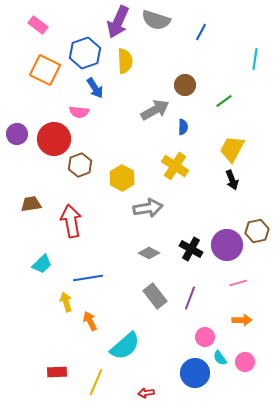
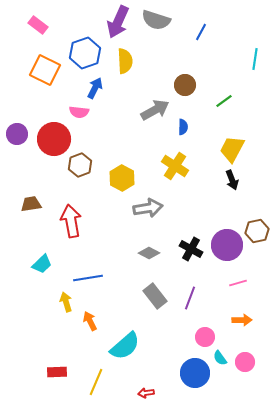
blue arrow at (95, 88): rotated 120 degrees counterclockwise
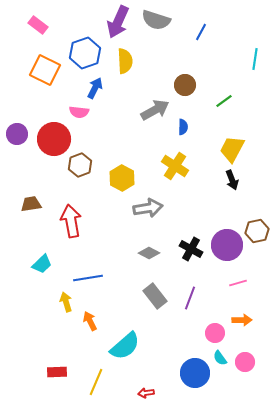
pink circle at (205, 337): moved 10 px right, 4 px up
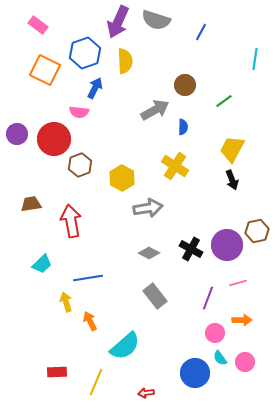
purple line at (190, 298): moved 18 px right
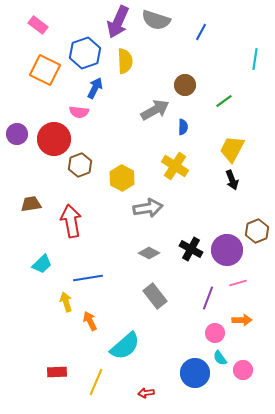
brown hexagon at (257, 231): rotated 10 degrees counterclockwise
purple circle at (227, 245): moved 5 px down
pink circle at (245, 362): moved 2 px left, 8 px down
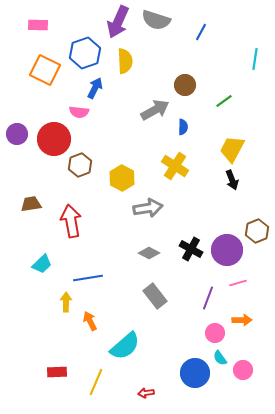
pink rectangle at (38, 25): rotated 36 degrees counterclockwise
yellow arrow at (66, 302): rotated 18 degrees clockwise
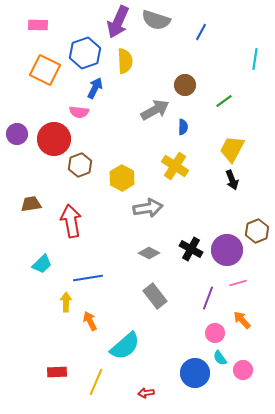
orange arrow at (242, 320): rotated 132 degrees counterclockwise
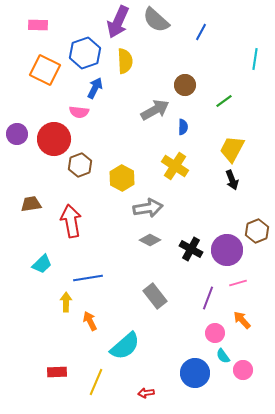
gray semicircle at (156, 20): rotated 24 degrees clockwise
gray diamond at (149, 253): moved 1 px right, 13 px up
cyan semicircle at (220, 358): moved 3 px right, 2 px up
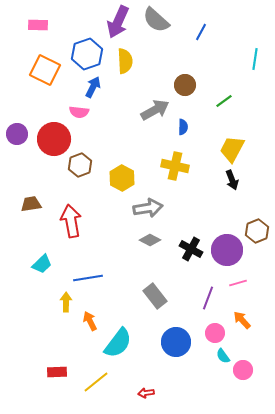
blue hexagon at (85, 53): moved 2 px right, 1 px down
blue arrow at (95, 88): moved 2 px left, 1 px up
yellow cross at (175, 166): rotated 20 degrees counterclockwise
cyan semicircle at (125, 346): moved 7 px left, 3 px up; rotated 12 degrees counterclockwise
blue circle at (195, 373): moved 19 px left, 31 px up
yellow line at (96, 382): rotated 28 degrees clockwise
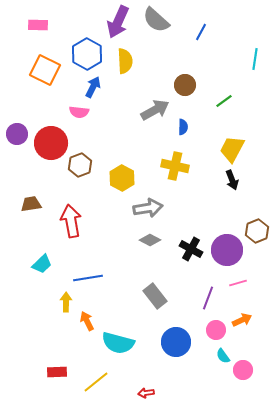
blue hexagon at (87, 54): rotated 12 degrees counterclockwise
red circle at (54, 139): moved 3 px left, 4 px down
orange arrow at (242, 320): rotated 108 degrees clockwise
orange arrow at (90, 321): moved 3 px left
pink circle at (215, 333): moved 1 px right, 3 px up
cyan semicircle at (118, 343): rotated 68 degrees clockwise
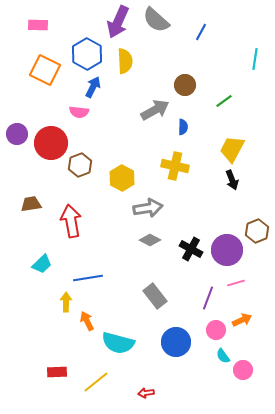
pink line at (238, 283): moved 2 px left
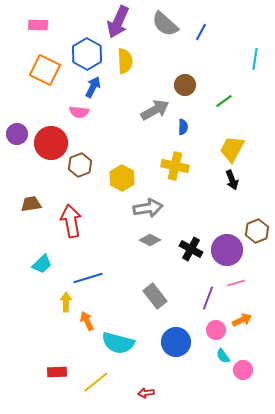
gray semicircle at (156, 20): moved 9 px right, 4 px down
blue line at (88, 278): rotated 8 degrees counterclockwise
